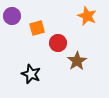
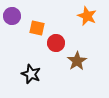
orange square: rotated 28 degrees clockwise
red circle: moved 2 px left
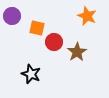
red circle: moved 2 px left, 1 px up
brown star: moved 9 px up
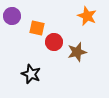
brown star: rotated 18 degrees clockwise
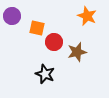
black star: moved 14 px right
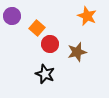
orange square: rotated 28 degrees clockwise
red circle: moved 4 px left, 2 px down
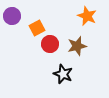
orange square: rotated 21 degrees clockwise
brown star: moved 6 px up
black star: moved 18 px right
